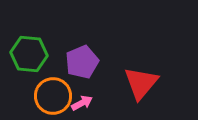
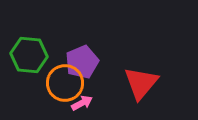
green hexagon: moved 1 px down
orange circle: moved 12 px right, 13 px up
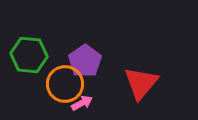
purple pentagon: moved 3 px right, 1 px up; rotated 12 degrees counterclockwise
orange circle: moved 1 px down
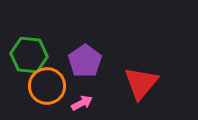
orange circle: moved 18 px left, 2 px down
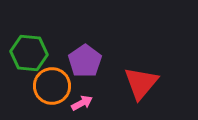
green hexagon: moved 2 px up
orange circle: moved 5 px right
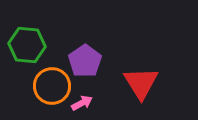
green hexagon: moved 2 px left, 8 px up
red triangle: rotated 12 degrees counterclockwise
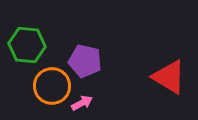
purple pentagon: rotated 24 degrees counterclockwise
red triangle: moved 28 px right, 6 px up; rotated 27 degrees counterclockwise
